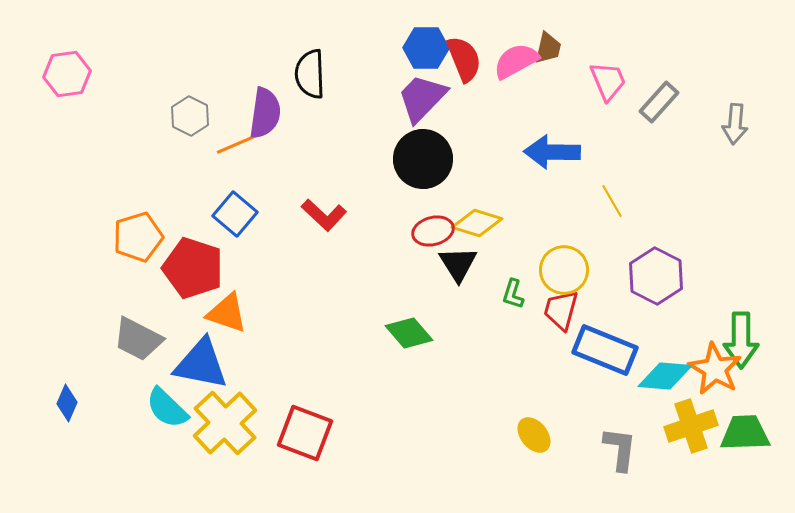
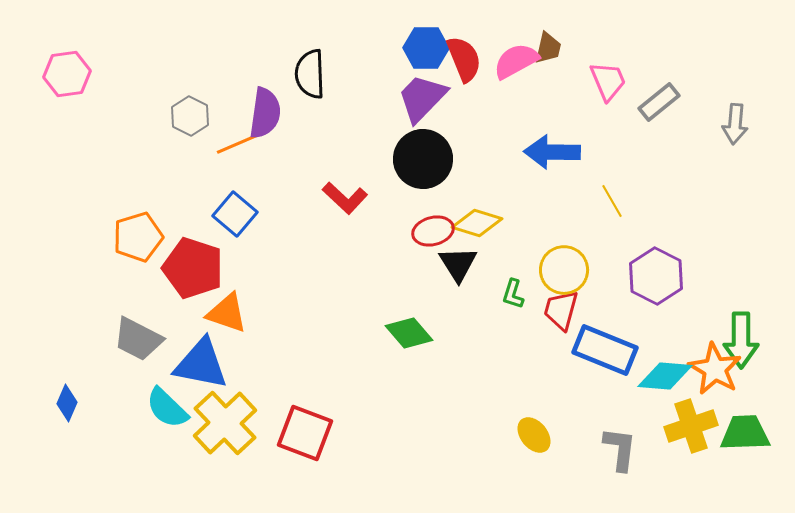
gray rectangle at (659, 102): rotated 9 degrees clockwise
red L-shape at (324, 215): moved 21 px right, 17 px up
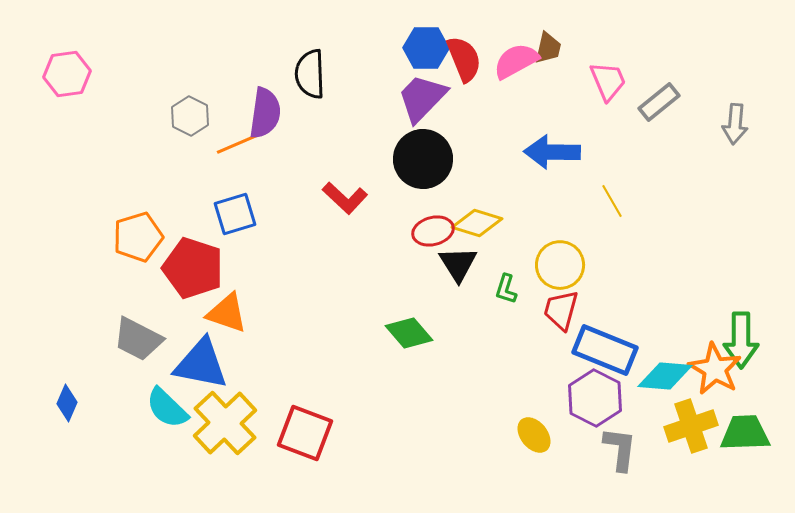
blue square at (235, 214): rotated 33 degrees clockwise
yellow circle at (564, 270): moved 4 px left, 5 px up
purple hexagon at (656, 276): moved 61 px left, 122 px down
green L-shape at (513, 294): moved 7 px left, 5 px up
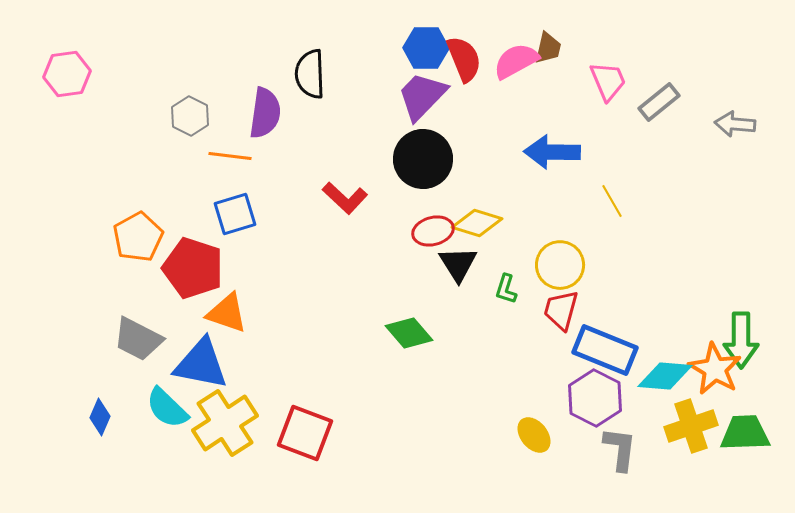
purple trapezoid at (422, 98): moved 2 px up
gray arrow at (735, 124): rotated 90 degrees clockwise
orange line at (237, 144): moved 7 px left, 12 px down; rotated 30 degrees clockwise
orange pentagon at (138, 237): rotated 12 degrees counterclockwise
blue diamond at (67, 403): moved 33 px right, 14 px down
yellow cross at (225, 423): rotated 10 degrees clockwise
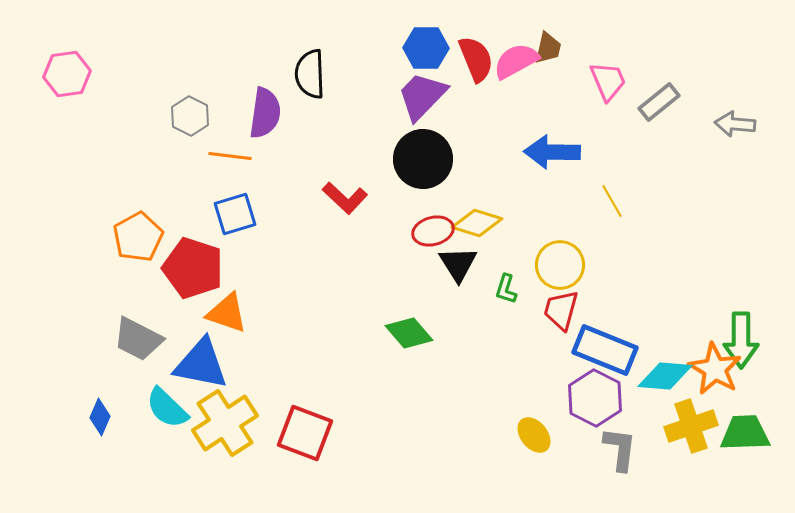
red semicircle at (464, 59): moved 12 px right
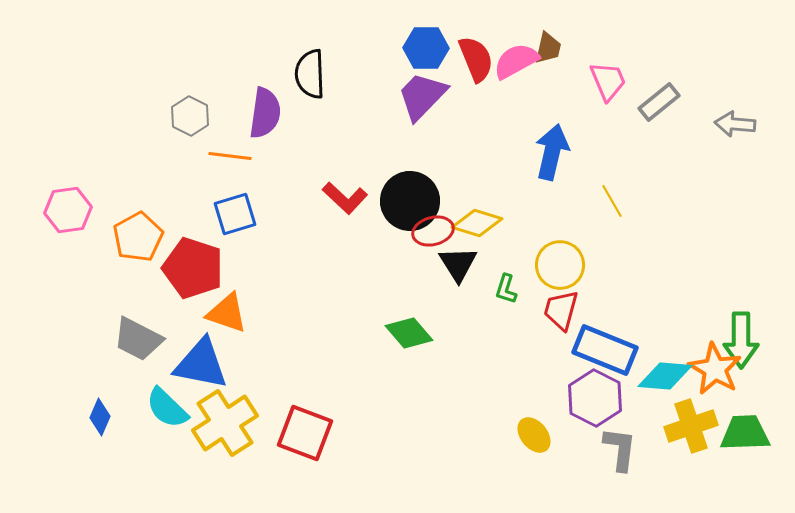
pink hexagon at (67, 74): moved 1 px right, 136 px down
blue arrow at (552, 152): rotated 102 degrees clockwise
black circle at (423, 159): moved 13 px left, 42 px down
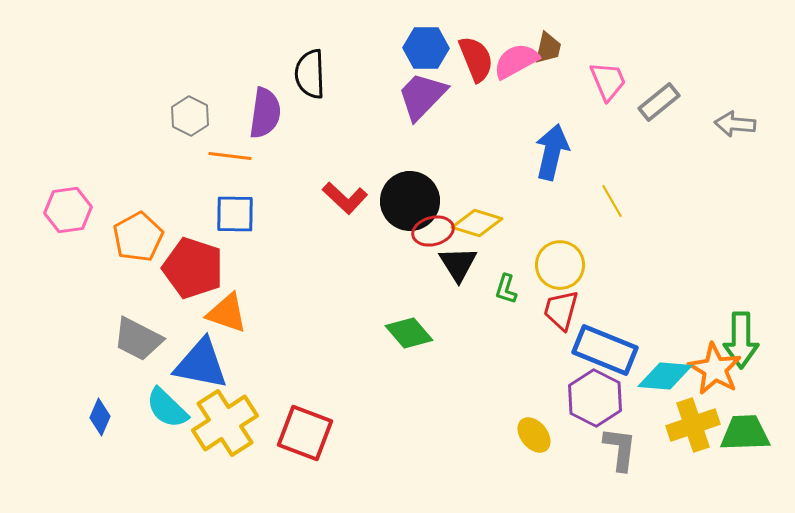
blue square at (235, 214): rotated 18 degrees clockwise
yellow cross at (691, 426): moved 2 px right, 1 px up
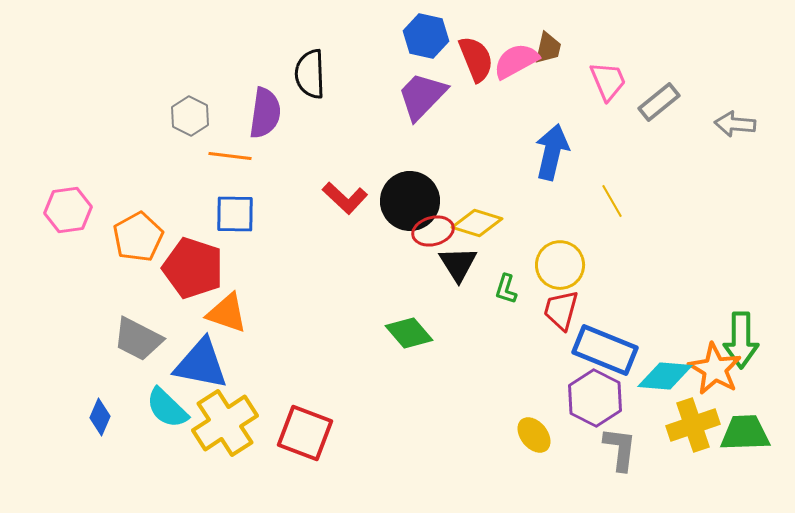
blue hexagon at (426, 48): moved 12 px up; rotated 12 degrees clockwise
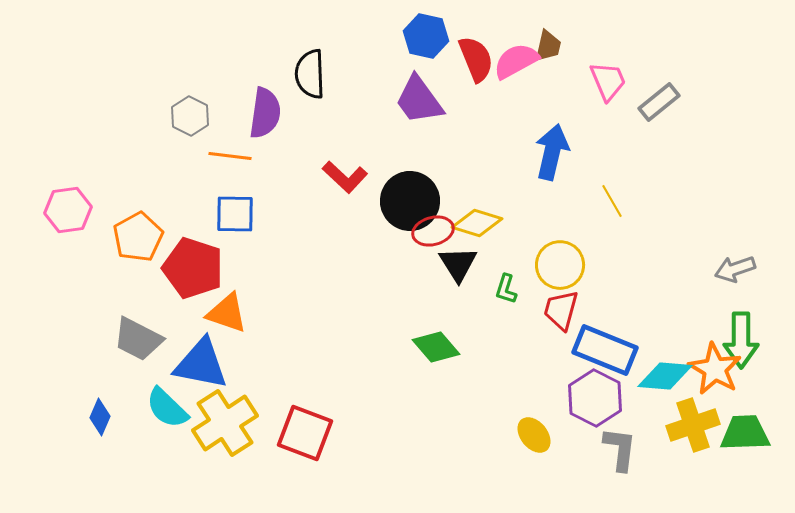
brown trapezoid at (548, 48): moved 2 px up
purple trapezoid at (422, 96): moved 3 px left, 4 px down; rotated 80 degrees counterclockwise
gray arrow at (735, 124): moved 145 px down; rotated 24 degrees counterclockwise
red L-shape at (345, 198): moved 21 px up
green diamond at (409, 333): moved 27 px right, 14 px down
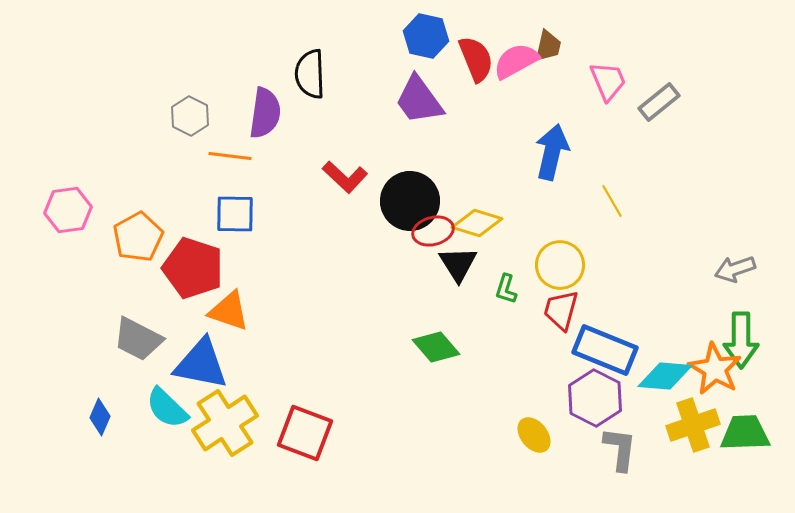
orange triangle at (227, 313): moved 2 px right, 2 px up
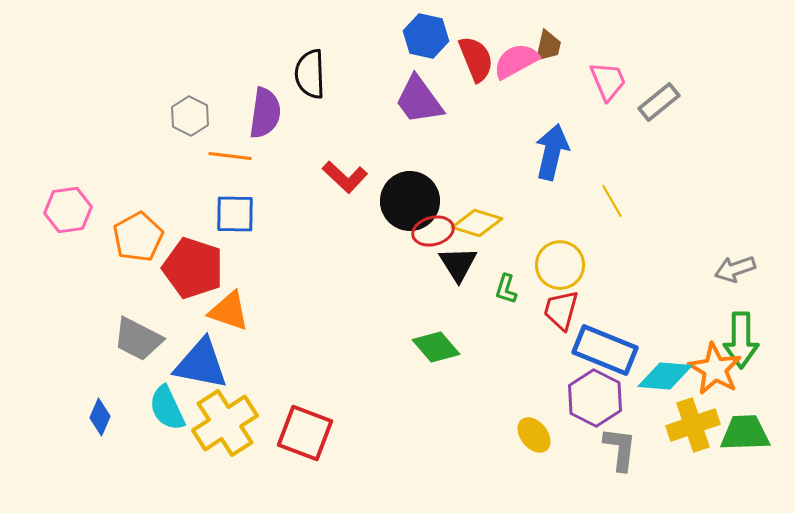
cyan semicircle at (167, 408): rotated 21 degrees clockwise
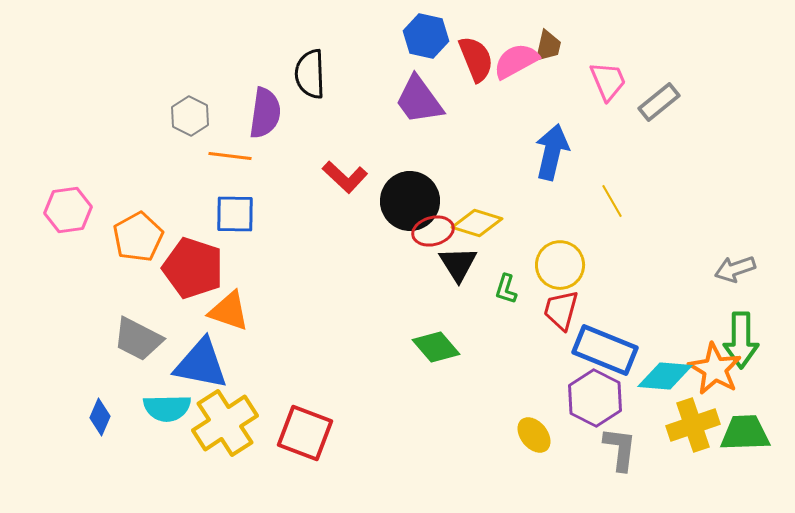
cyan semicircle at (167, 408): rotated 66 degrees counterclockwise
